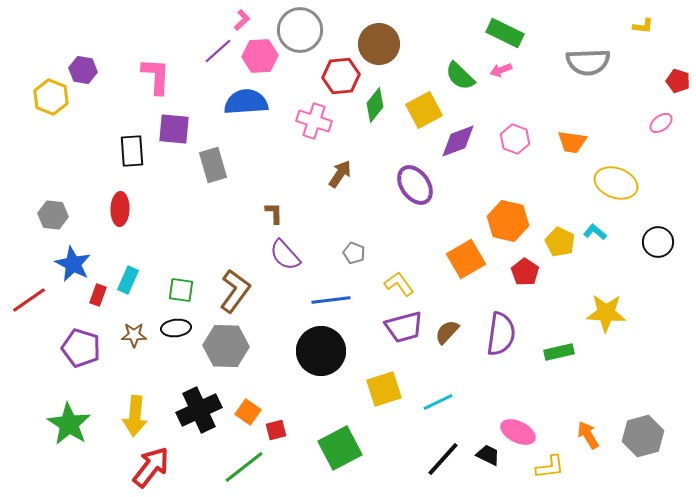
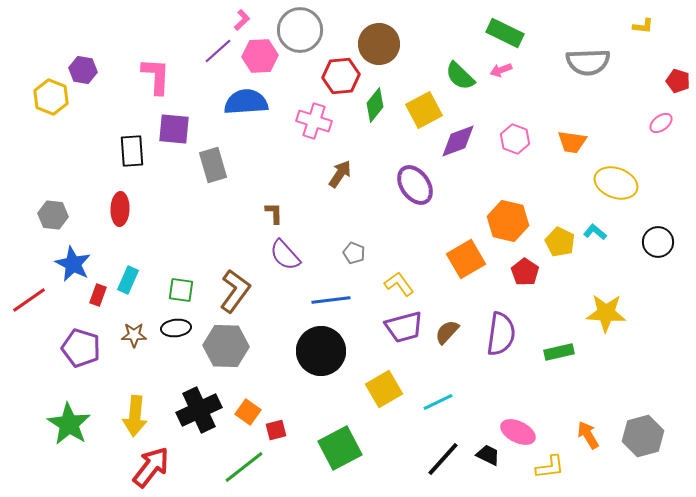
yellow square at (384, 389): rotated 12 degrees counterclockwise
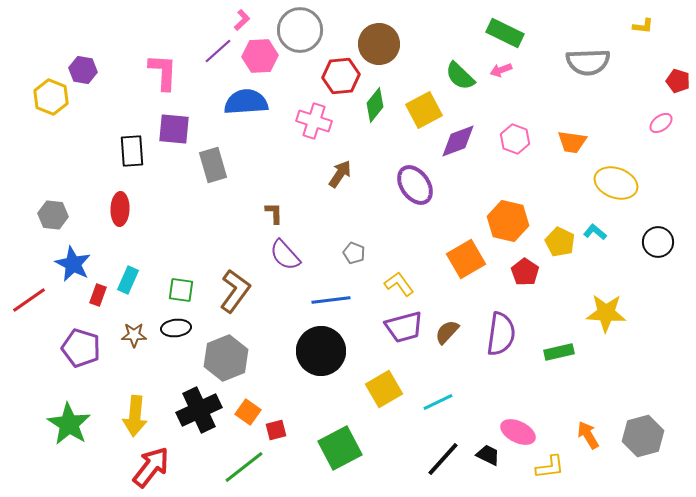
pink L-shape at (156, 76): moved 7 px right, 4 px up
gray hexagon at (226, 346): moved 12 px down; rotated 24 degrees counterclockwise
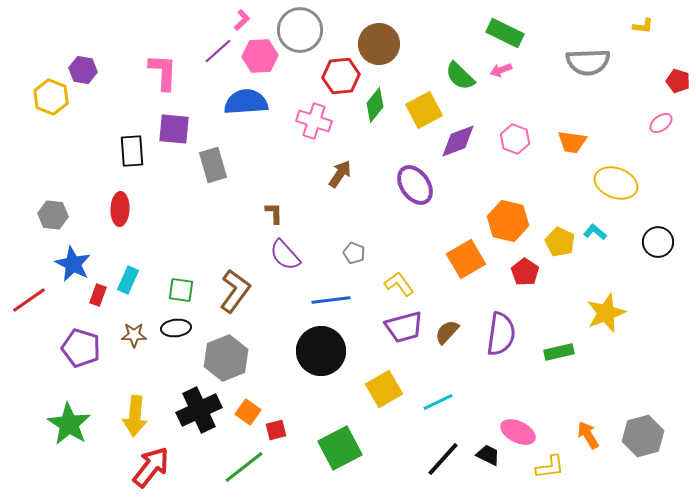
yellow star at (606, 313): rotated 24 degrees counterclockwise
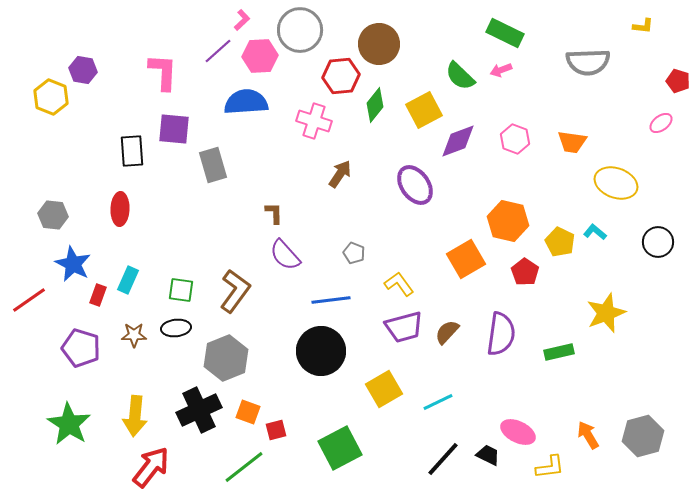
orange square at (248, 412): rotated 15 degrees counterclockwise
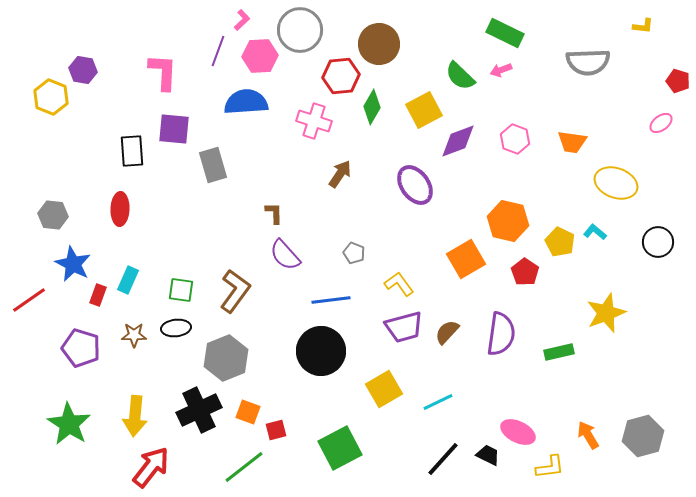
purple line at (218, 51): rotated 28 degrees counterclockwise
green diamond at (375, 105): moved 3 px left, 2 px down; rotated 8 degrees counterclockwise
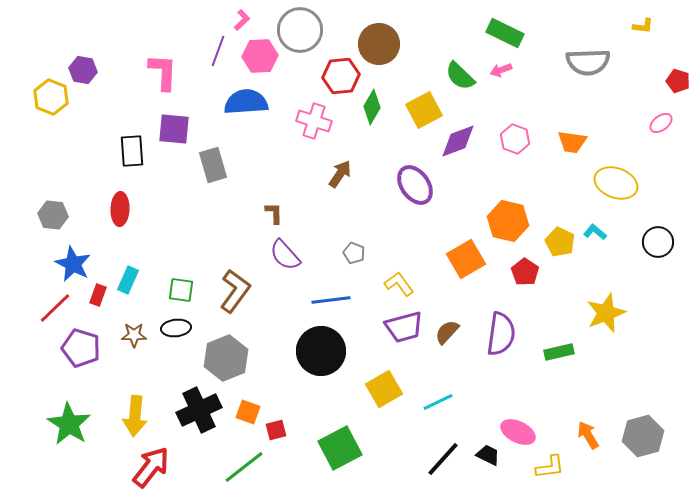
red line at (29, 300): moved 26 px right, 8 px down; rotated 9 degrees counterclockwise
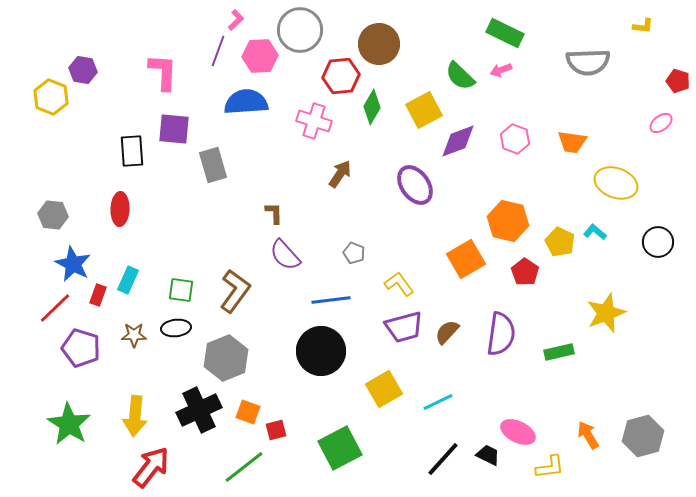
pink L-shape at (242, 20): moved 6 px left
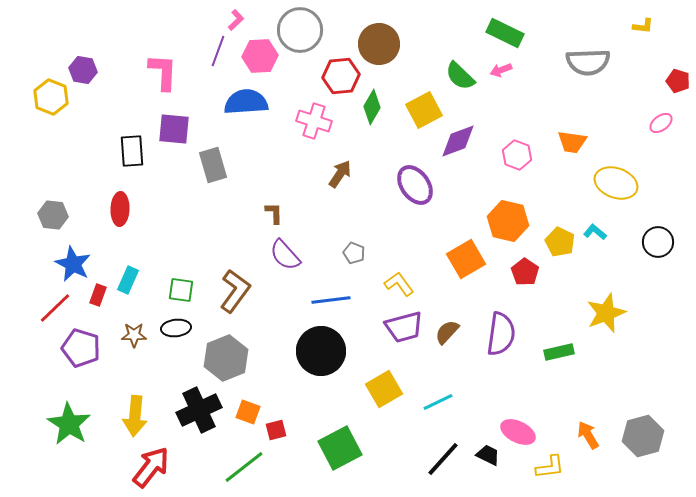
pink hexagon at (515, 139): moved 2 px right, 16 px down
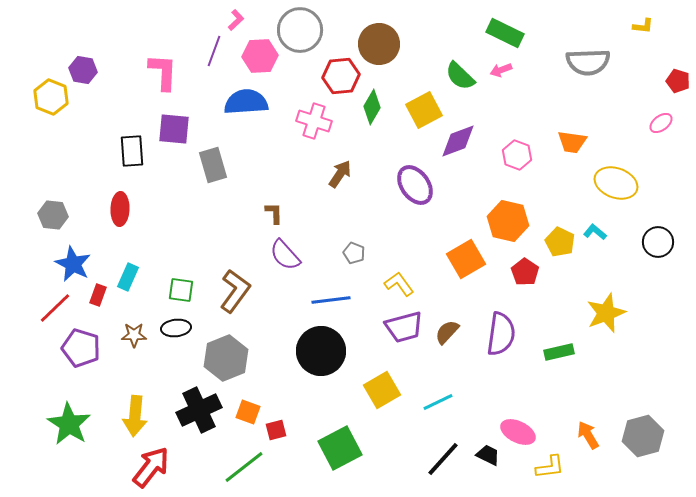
purple line at (218, 51): moved 4 px left
cyan rectangle at (128, 280): moved 3 px up
yellow square at (384, 389): moved 2 px left, 1 px down
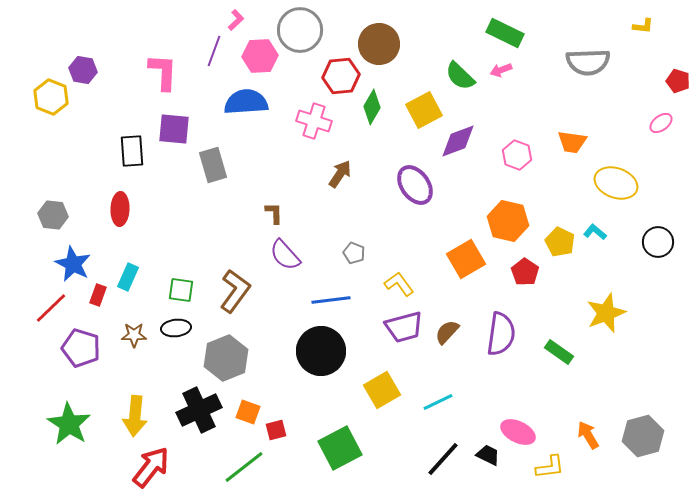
red line at (55, 308): moved 4 px left
green rectangle at (559, 352): rotated 48 degrees clockwise
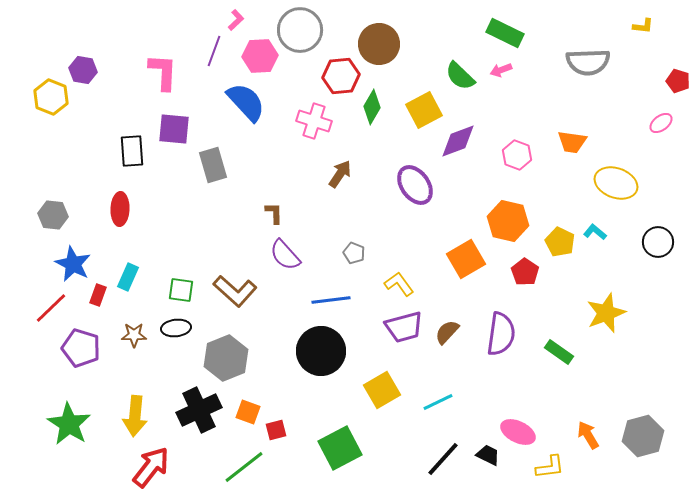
blue semicircle at (246, 102): rotated 51 degrees clockwise
brown L-shape at (235, 291): rotated 96 degrees clockwise
